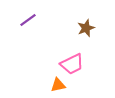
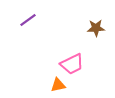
brown star: moved 10 px right; rotated 18 degrees clockwise
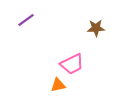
purple line: moved 2 px left
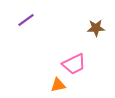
pink trapezoid: moved 2 px right
